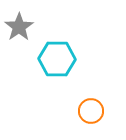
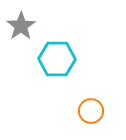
gray star: moved 2 px right, 1 px up
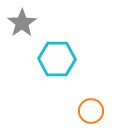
gray star: moved 1 px right, 3 px up
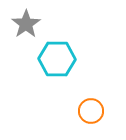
gray star: moved 4 px right, 1 px down
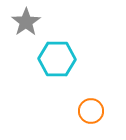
gray star: moved 2 px up
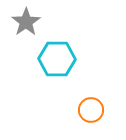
orange circle: moved 1 px up
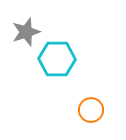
gray star: moved 10 px down; rotated 16 degrees clockwise
